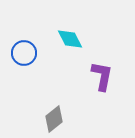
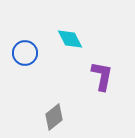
blue circle: moved 1 px right
gray diamond: moved 2 px up
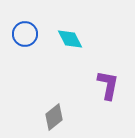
blue circle: moved 19 px up
purple L-shape: moved 6 px right, 9 px down
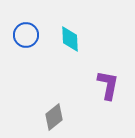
blue circle: moved 1 px right, 1 px down
cyan diamond: rotated 24 degrees clockwise
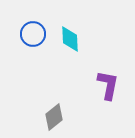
blue circle: moved 7 px right, 1 px up
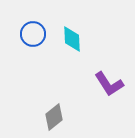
cyan diamond: moved 2 px right
purple L-shape: moved 1 px right, 1 px up; rotated 136 degrees clockwise
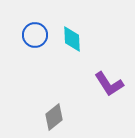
blue circle: moved 2 px right, 1 px down
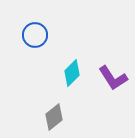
cyan diamond: moved 34 px down; rotated 48 degrees clockwise
purple L-shape: moved 4 px right, 6 px up
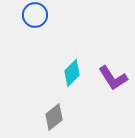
blue circle: moved 20 px up
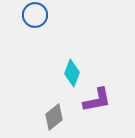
cyan diamond: rotated 24 degrees counterclockwise
purple L-shape: moved 16 px left, 22 px down; rotated 68 degrees counterclockwise
